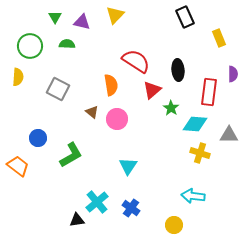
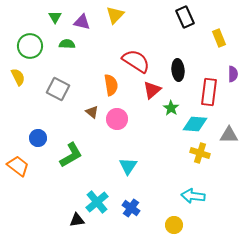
yellow semicircle: rotated 30 degrees counterclockwise
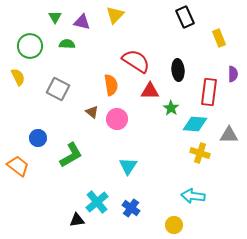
red triangle: moved 2 px left, 1 px down; rotated 42 degrees clockwise
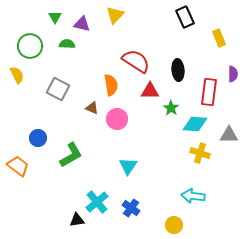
purple triangle: moved 2 px down
yellow semicircle: moved 1 px left, 2 px up
brown triangle: moved 4 px up; rotated 16 degrees counterclockwise
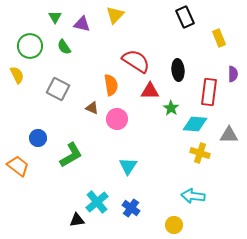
green semicircle: moved 3 px left, 3 px down; rotated 126 degrees counterclockwise
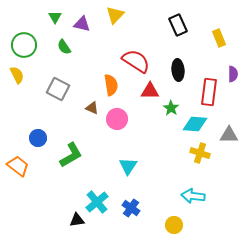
black rectangle: moved 7 px left, 8 px down
green circle: moved 6 px left, 1 px up
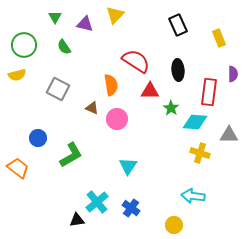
purple triangle: moved 3 px right
yellow semicircle: rotated 102 degrees clockwise
cyan diamond: moved 2 px up
orange trapezoid: moved 2 px down
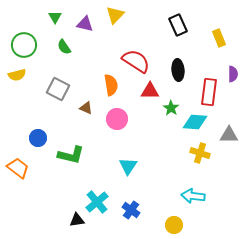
brown triangle: moved 6 px left
green L-shape: rotated 44 degrees clockwise
blue cross: moved 2 px down
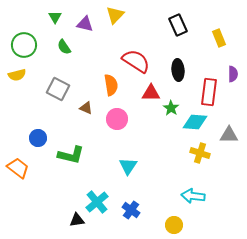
red triangle: moved 1 px right, 2 px down
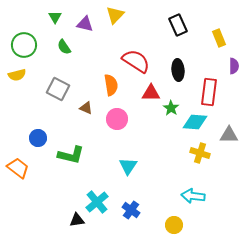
purple semicircle: moved 1 px right, 8 px up
